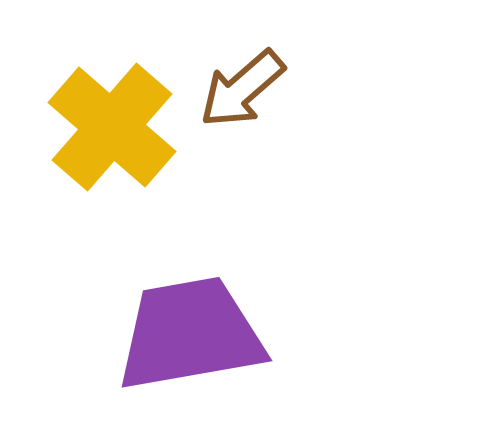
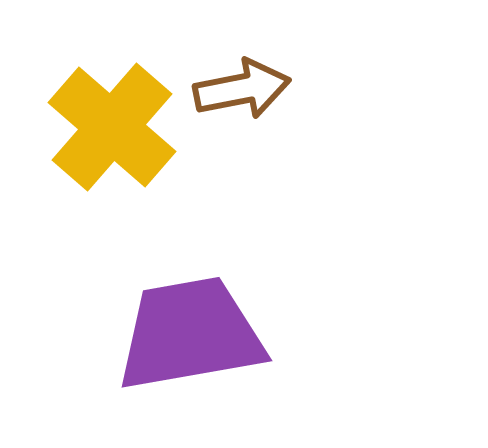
brown arrow: rotated 150 degrees counterclockwise
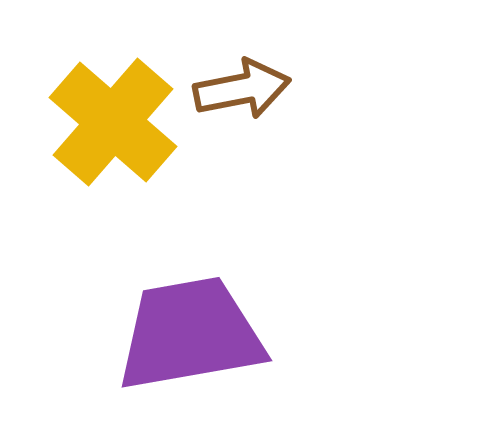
yellow cross: moved 1 px right, 5 px up
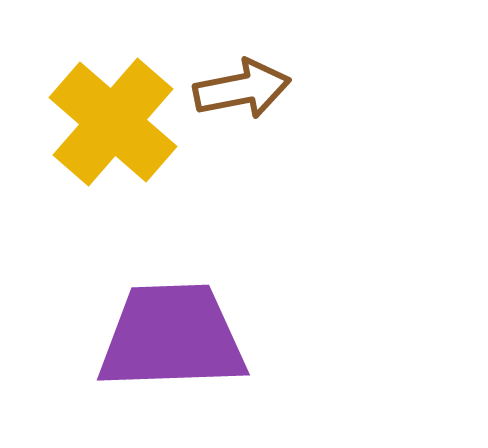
purple trapezoid: moved 18 px left, 3 px down; rotated 8 degrees clockwise
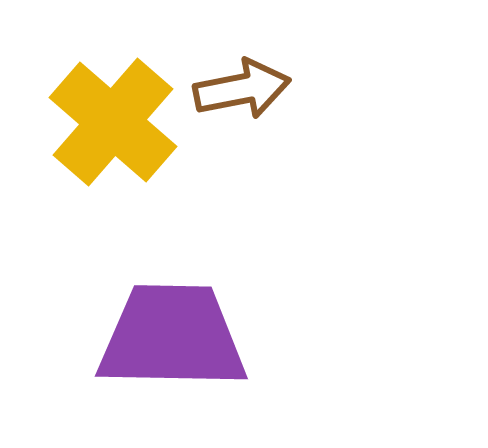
purple trapezoid: rotated 3 degrees clockwise
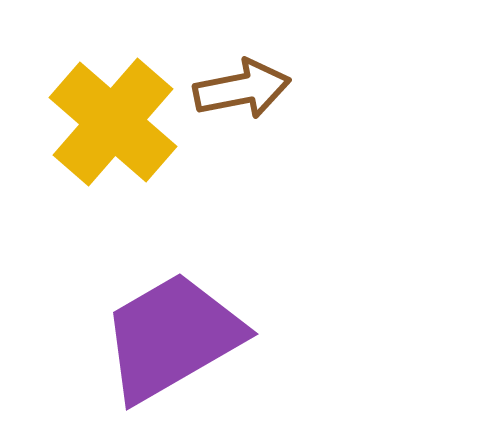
purple trapezoid: rotated 31 degrees counterclockwise
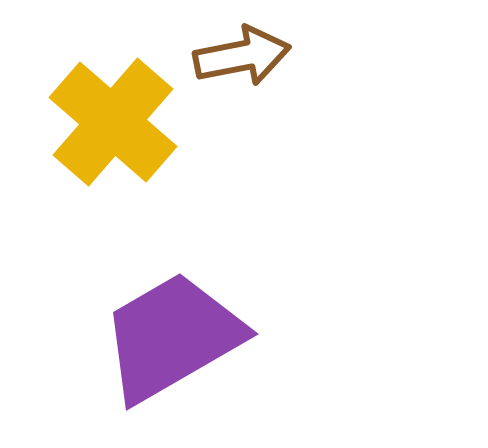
brown arrow: moved 33 px up
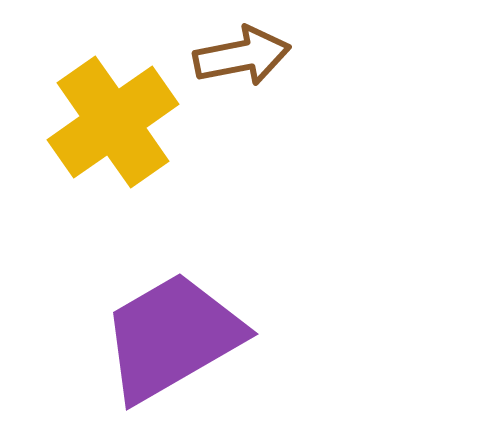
yellow cross: rotated 14 degrees clockwise
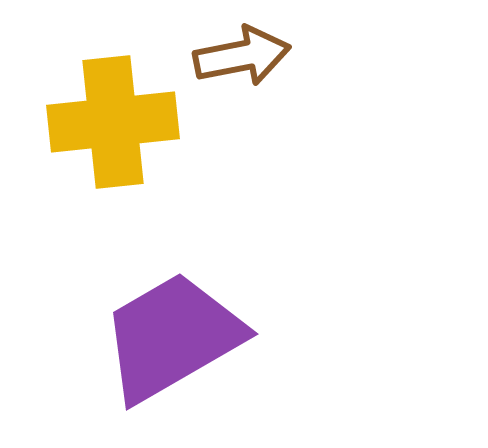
yellow cross: rotated 29 degrees clockwise
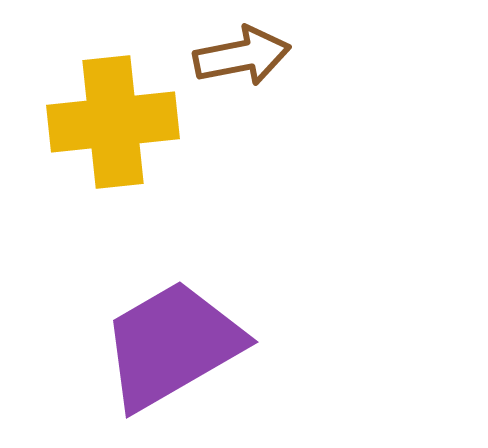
purple trapezoid: moved 8 px down
